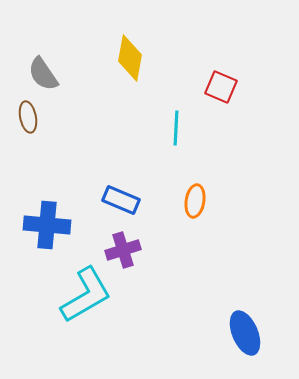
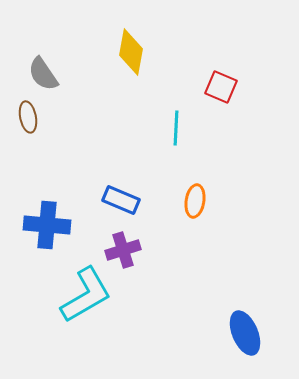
yellow diamond: moved 1 px right, 6 px up
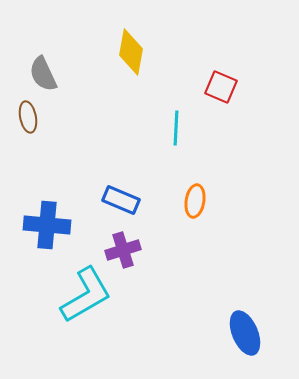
gray semicircle: rotated 9 degrees clockwise
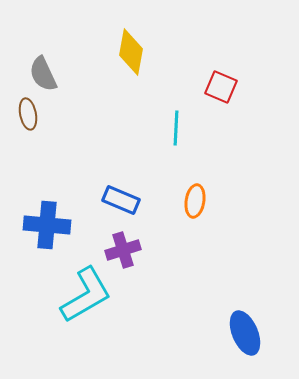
brown ellipse: moved 3 px up
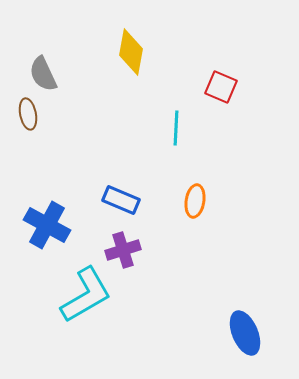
blue cross: rotated 24 degrees clockwise
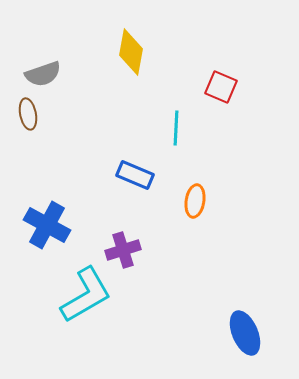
gray semicircle: rotated 84 degrees counterclockwise
blue rectangle: moved 14 px right, 25 px up
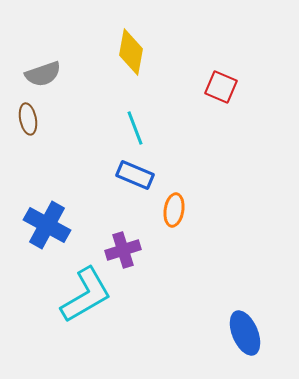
brown ellipse: moved 5 px down
cyan line: moved 41 px left; rotated 24 degrees counterclockwise
orange ellipse: moved 21 px left, 9 px down
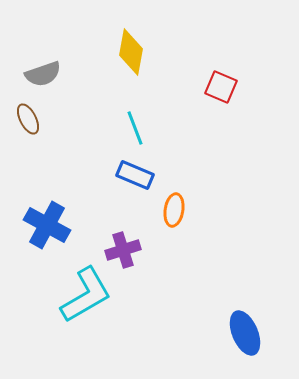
brown ellipse: rotated 16 degrees counterclockwise
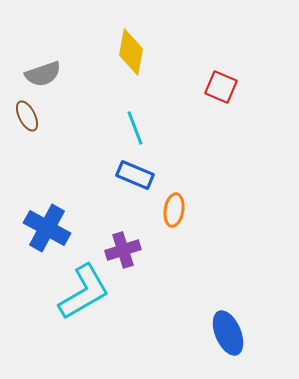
brown ellipse: moved 1 px left, 3 px up
blue cross: moved 3 px down
cyan L-shape: moved 2 px left, 3 px up
blue ellipse: moved 17 px left
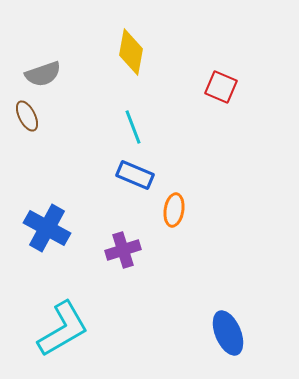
cyan line: moved 2 px left, 1 px up
cyan L-shape: moved 21 px left, 37 px down
